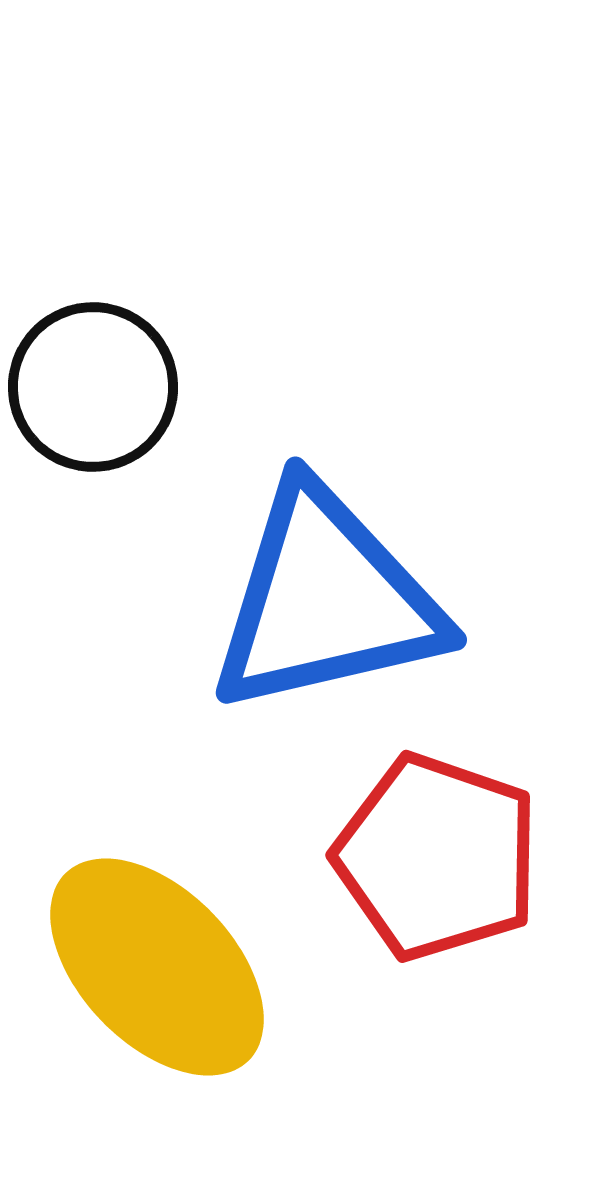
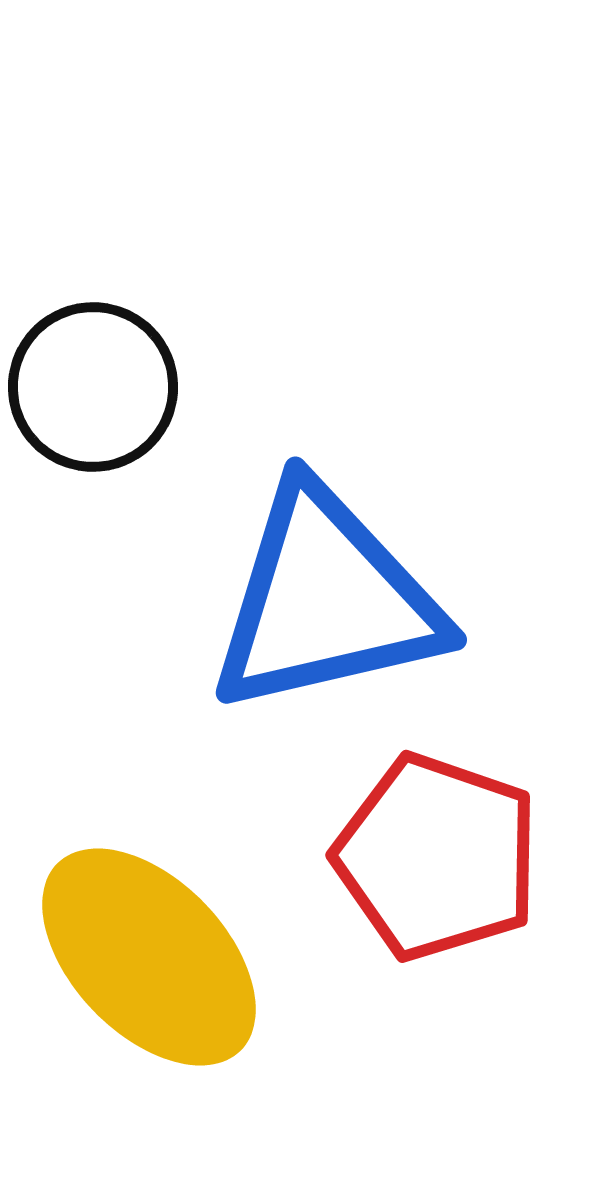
yellow ellipse: moved 8 px left, 10 px up
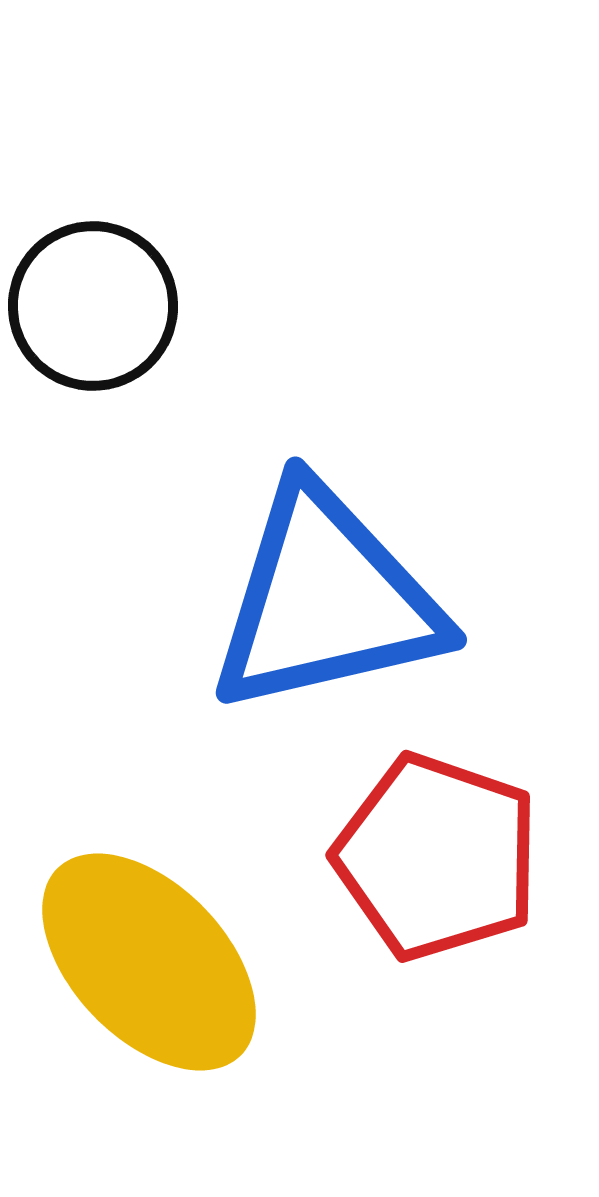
black circle: moved 81 px up
yellow ellipse: moved 5 px down
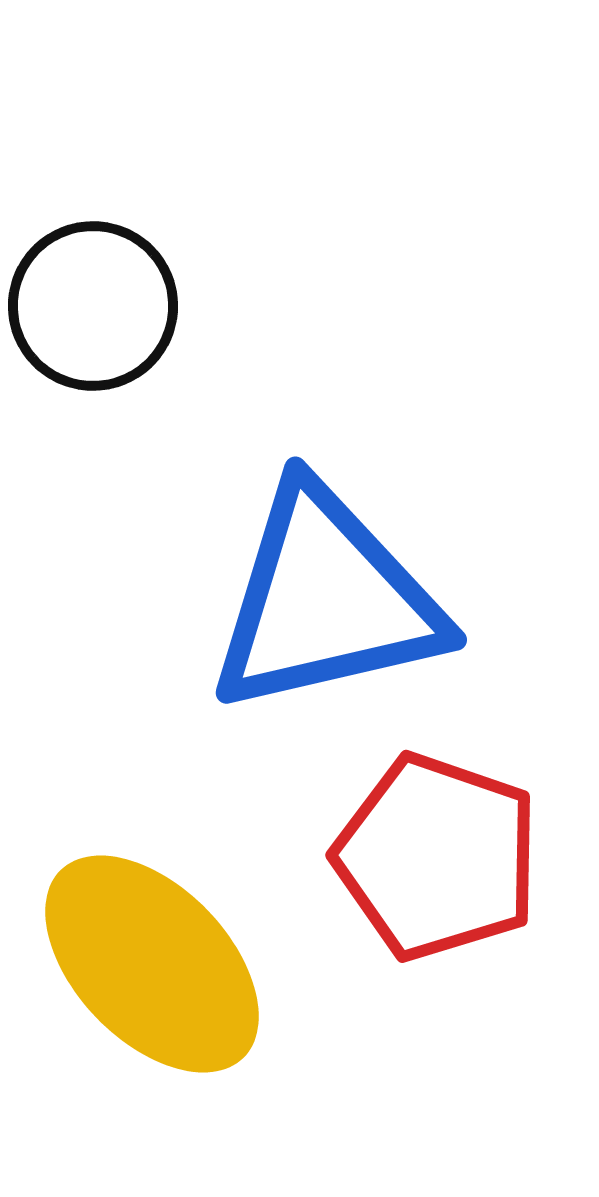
yellow ellipse: moved 3 px right, 2 px down
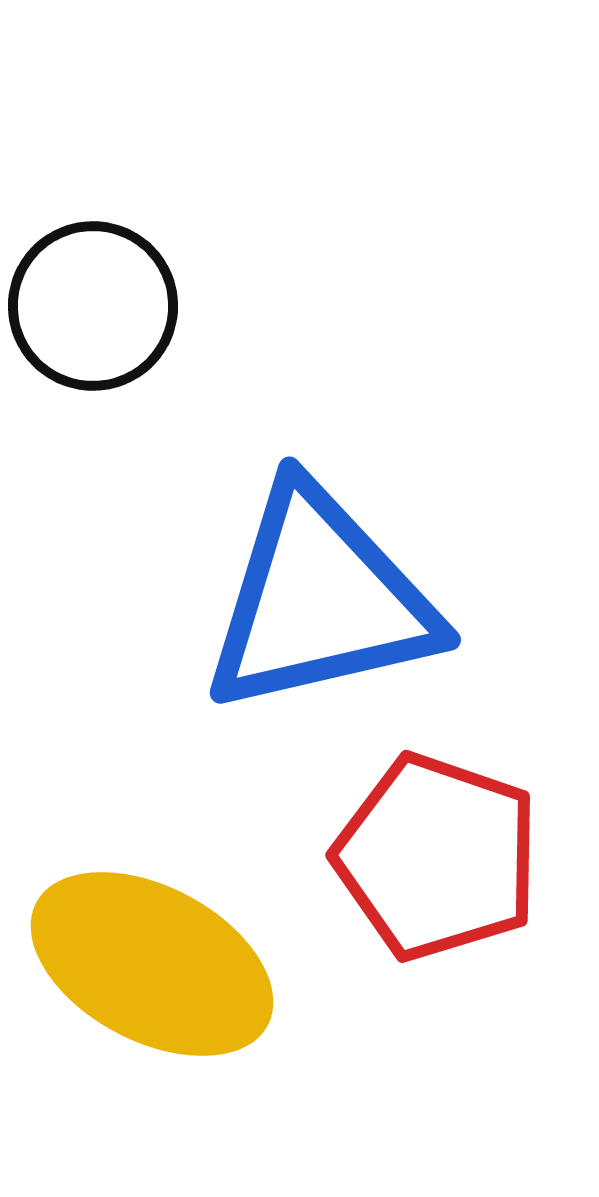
blue triangle: moved 6 px left
yellow ellipse: rotated 18 degrees counterclockwise
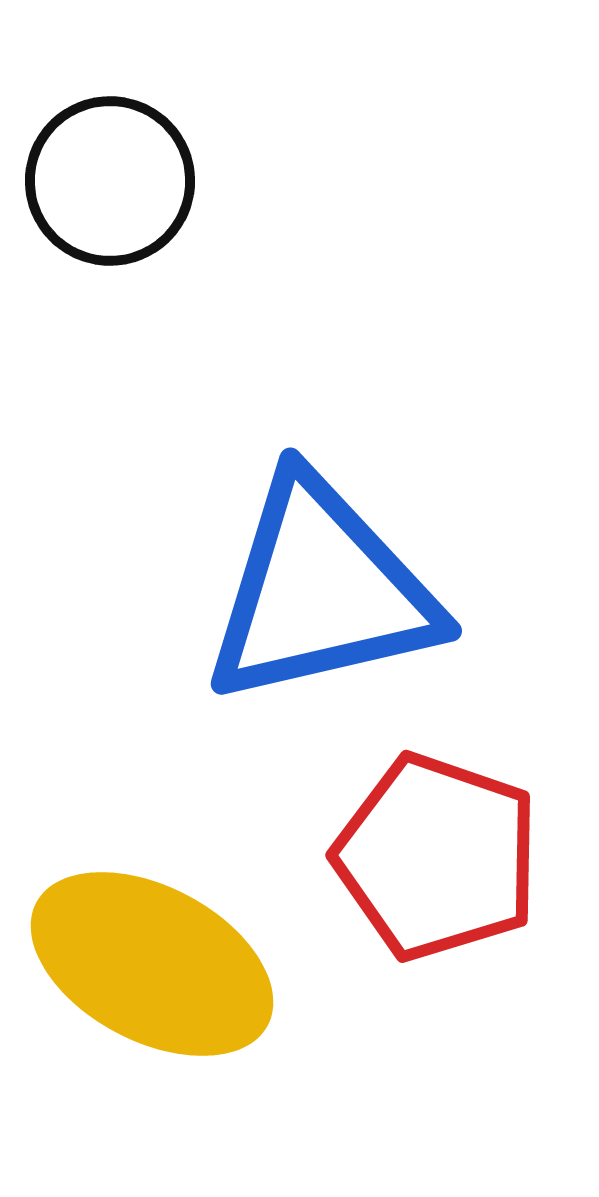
black circle: moved 17 px right, 125 px up
blue triangle: moved 1 px right, 9 px up
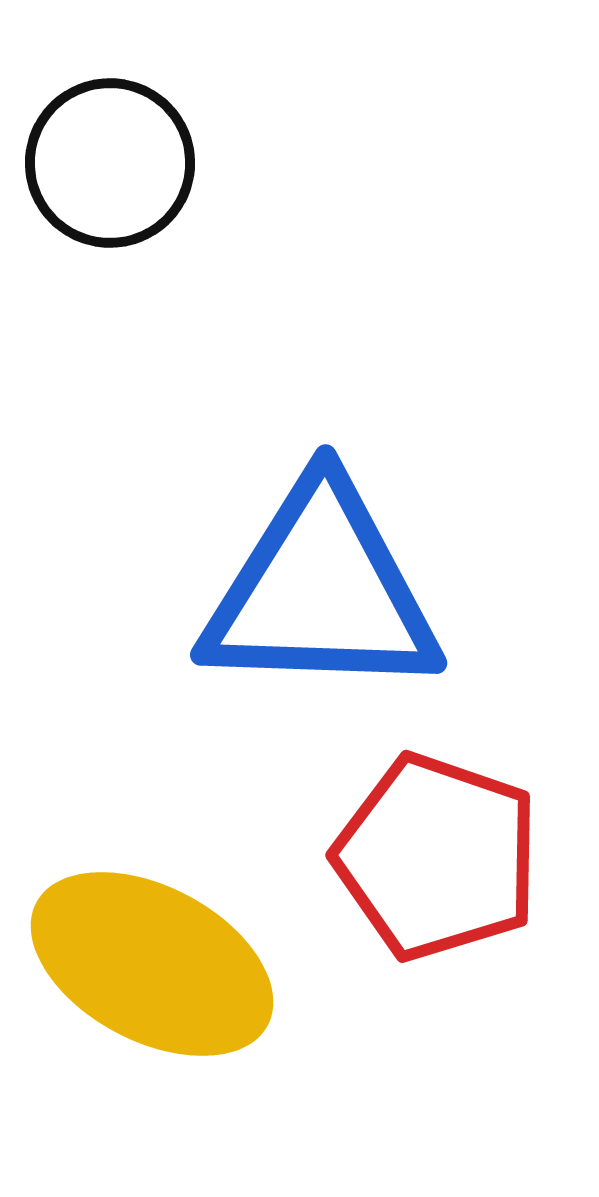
black circle: moved 18 px up
blue triangle: rotated 15 degrees clockwise
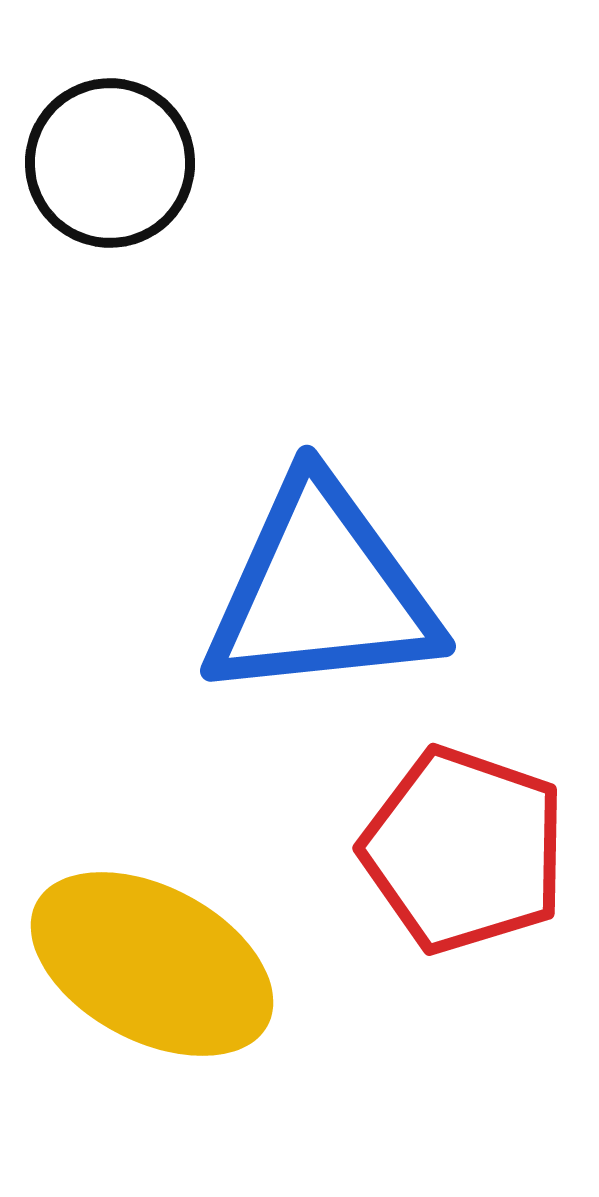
blue triangle: rotated 8 degrees counterclockwise
red pentagon: moved 27 px right, 7 px up
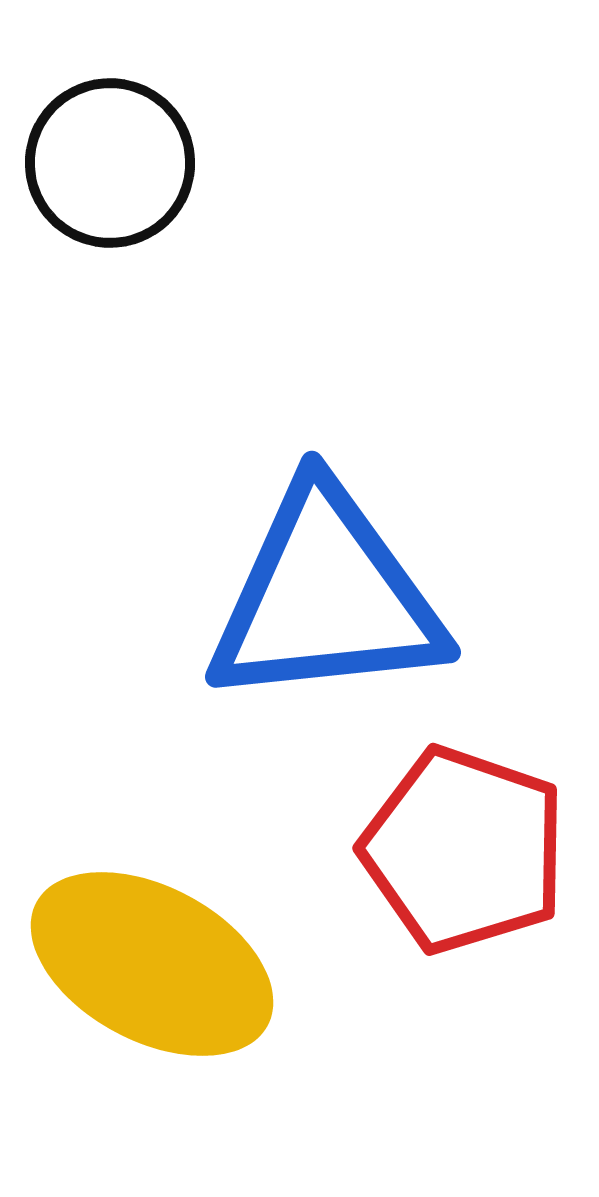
blue triangle: moved 5 px right, 6 px down
